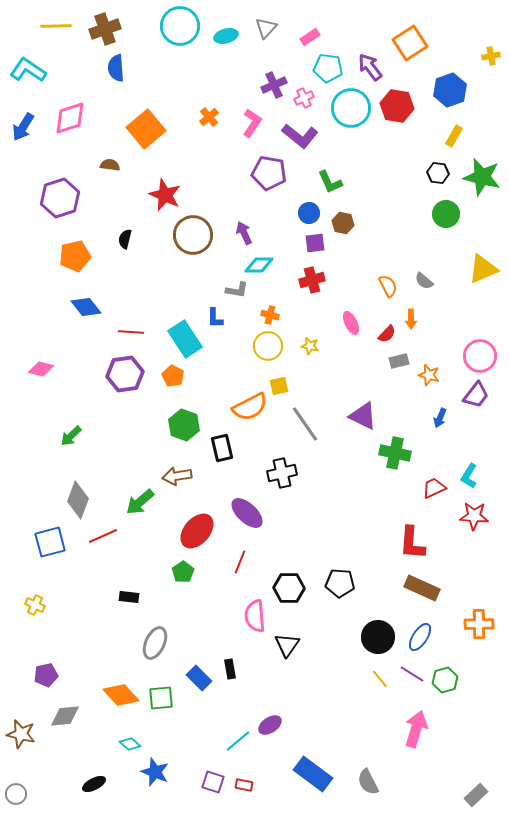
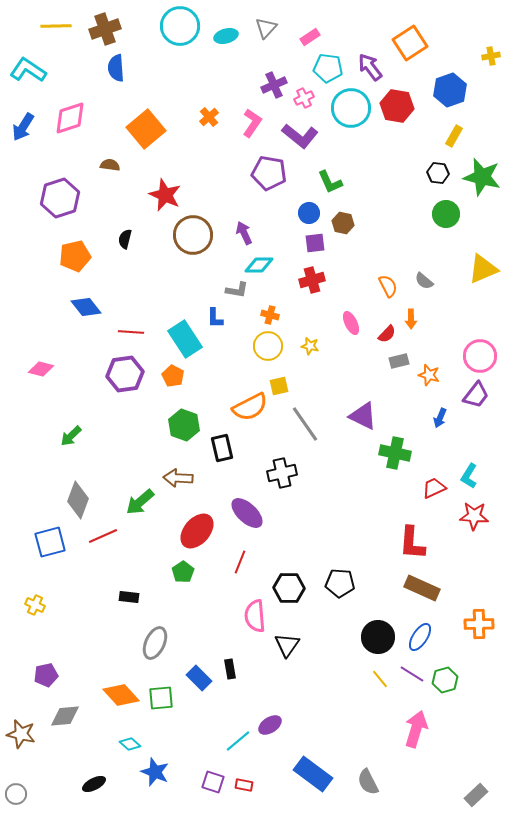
brown arrow at (177, 476): moved 1 px right, 2 px down; rotated 12 degrees clockwise
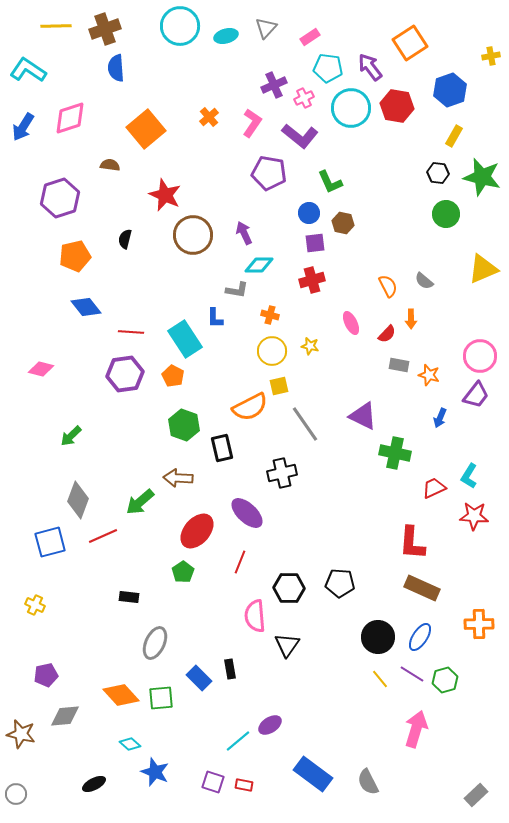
yellow circle at (268, 346): moved 4 px right, 5 px down
gray rectangle at (399, 361): moved 4 px down; rotated 24 degrees clockwise
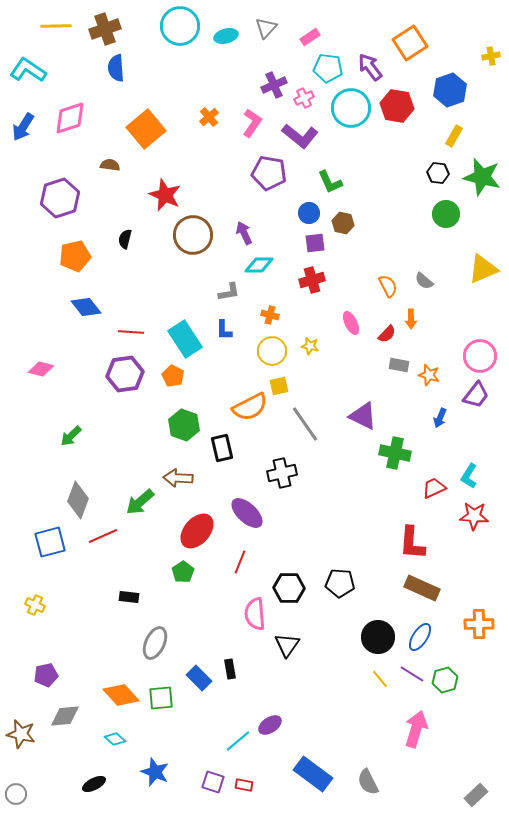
gray L-shape at (237, 290): moved 8 px left, 2 px down; rotated 20 degrees counterclockwise
blue L-shape at (215, 318): moved 9 px right, 12 px down
pink semicircle at (255, 616): moved 2 px up
cyan diamond at (130, 744): moved 15 px left, 5 px up
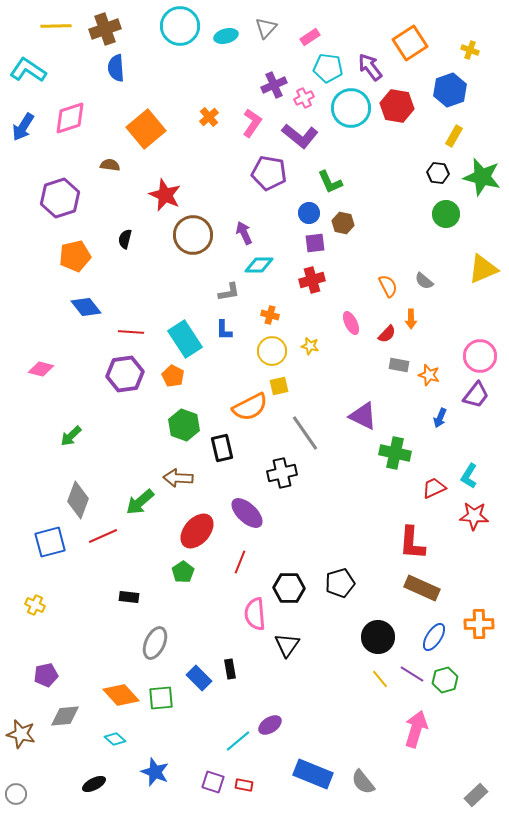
yellow cross at (491, 56): moved 21 px left, 6 px up; rotated 30 degrees clockwise
gray line at (305, 424): moved 9 px down
black pentagon at (340, 583): rotated 20 degrees counterclockwise
blue ellipse at (420, 637): moved 14 px right
blue rectangle at (313, 774): rotated 15 degrees counterclockwise
gray semicircle at (368, 782): moved 5 px left; rotated 12 degrees counterclockwise
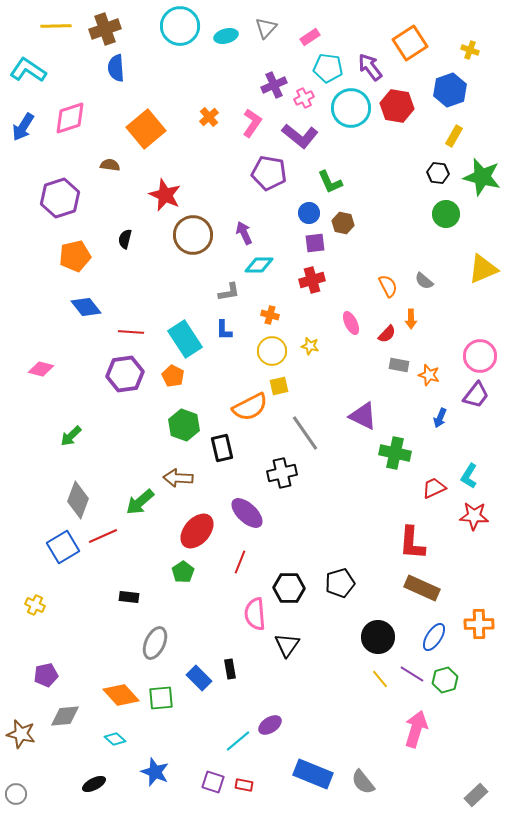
blue square at (50, 542): moved 13 px right, 5 px down; rotated 16 degrees counterclockwise
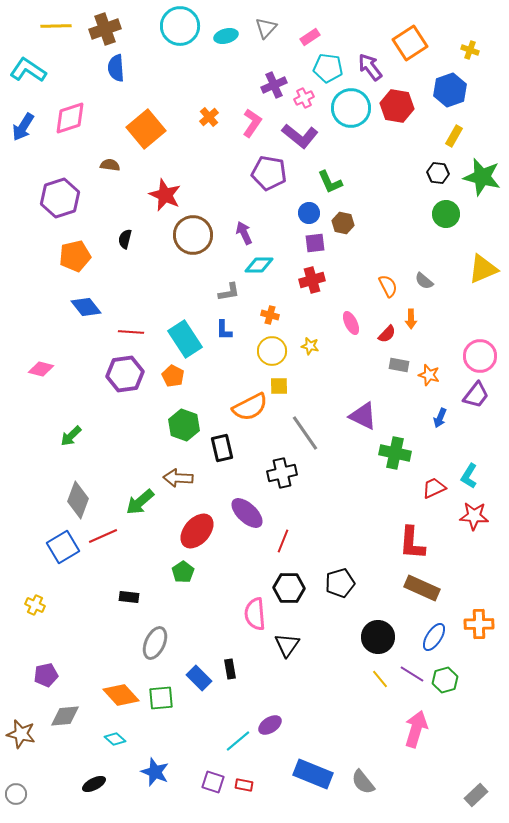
yellow square at (279, 386): rotated 12 degrees clockwise
red line at (240, 562): moved 43 px right, 21 px up
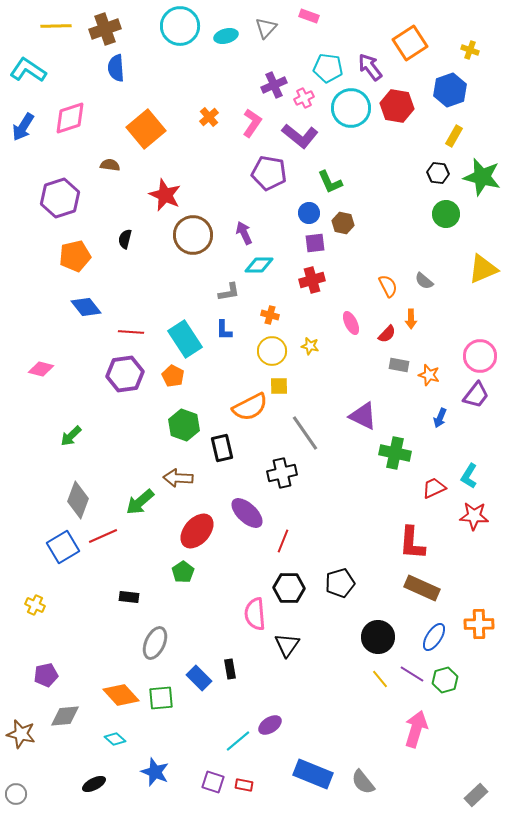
pink rectangle at (310, 37): moved 1 px left, 21 px up; rotated 54 degrees clockwise
